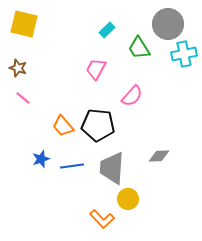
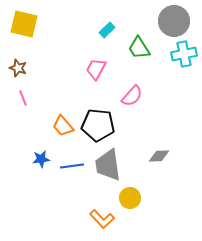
gray circle: moved 6 px right, 3 px up
pink line: rotated 28 degrees clockwise
blue star: rotated 12 degrees clockwise
gray trapezoid: moved 4 px left, 3 px up; rotated 12 degrees counterclockwise
yellow circle: moved 2 px right, 1 px up
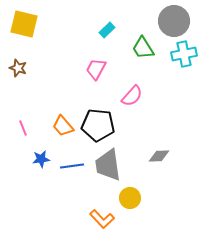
green trapezoid: moved 4 px right
pink line: moved 30 px down
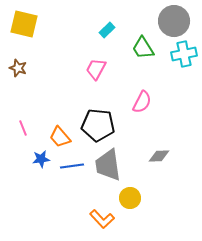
pink semicircle: moved 10 px right, 6 px down; rotated 15 degrees counterclockwise
orange trapezoid: moved 3 px left, 11 px down
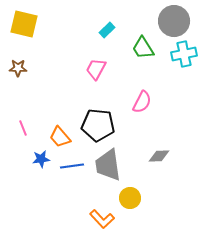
brown star: rotated 18 degrees counterclockwise
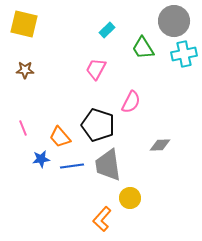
brown star: moved 7 px right, 2 px down
pink semicircle: moved 11 px left
black pentagon: rotated 12 degrees clockwise
gray diamond: moved 1 px right, 11 px up
orange L-shape: rotated 85 degrees clockwise
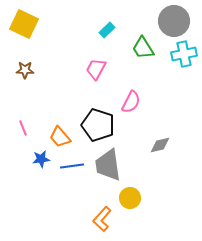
yellow square: rotated 12 degrees clockwise
gray diamond: rotated 10 degrees counterclockwise
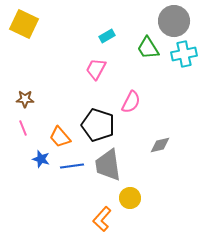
cyan rectangle: moved 6 px down; rotated 14 degrees clockwise
green trapezoid: moved 5 px right
brown star: moved 29 px down
blue star: rotated 24 degrees clockwise
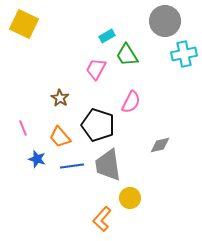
gray circle: moved 9 px left
green trapezoid: moved 21 px left, 7 px down
brown star: moved 35 px right, 1 px up; rotated 30 degrees clockwise
blue star: moved 4 px left
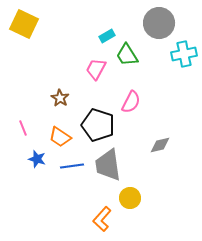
gray circle: moved 6 px left, 2 px down
orange trapezoid: rotated 15 degrees counterclockwise
